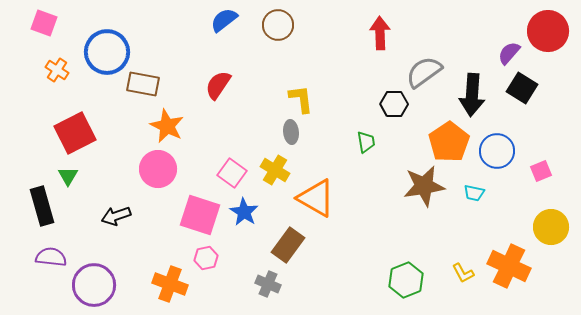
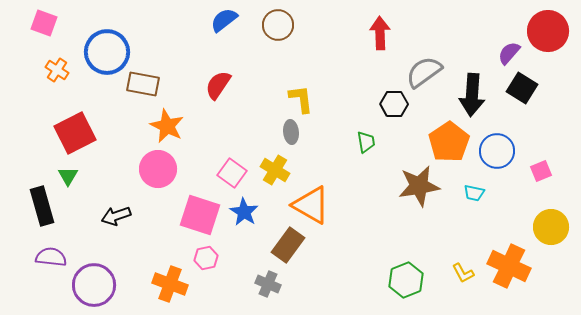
brown star at (424, 186): moved 5 px left
orange triangle at (316, 198): moved 5 px left, 7 px down
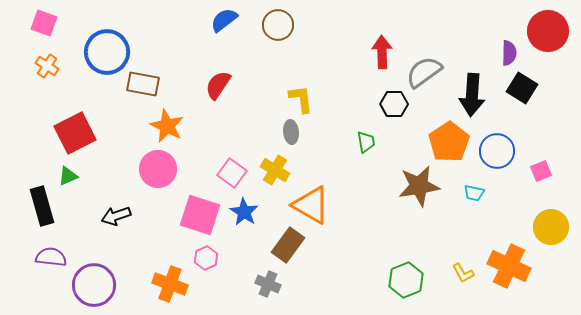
red arrow at (380, 33): moved 2 px right, 19 px down
purple semicircle at (509, 53): rotated 140 degrees clockwise
orange cross at (57, 70): moved 10 px left, 4 px up
green triangle at (68, 176): rotated 35 degrees clockwise
pink hexagon at (206, 258): rotated 10 degrees counterclockwise
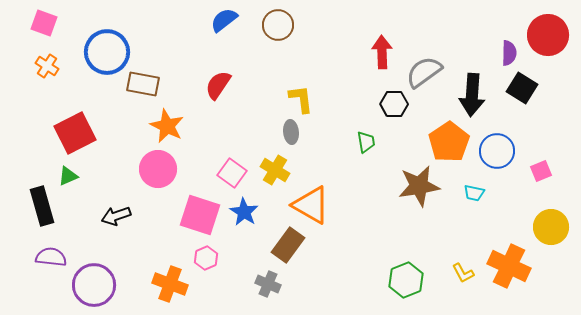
red circle at (548, 31): moved 4 px down
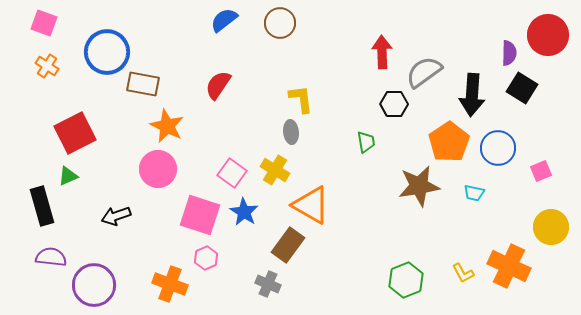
brown circle at (278, 25): moved 2 px right, 2 px up
blue circle at (497, 151): moved 1 px right, 3 px up
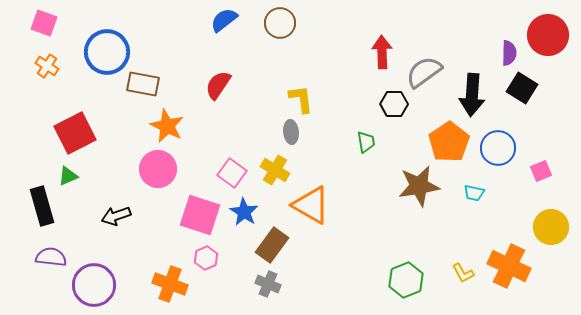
brown rectangle at (288, 245): moved 16 px left
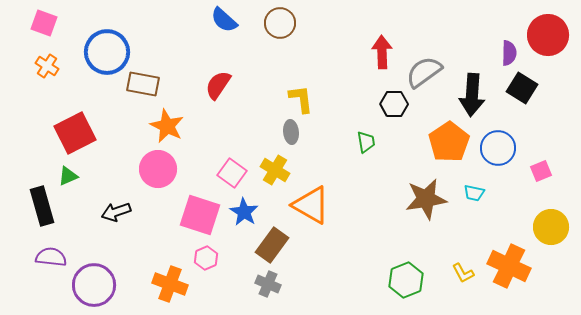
blue semicircle at (224, 20): rotated 100 degrees counterclockwise
brown star at (419, 186): moved 7 px right, 13 px down
black arrow at (116, 216): moved 4 px up
